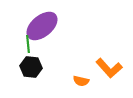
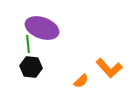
purple ellipse: moved 2 px down; rotated 60 degrees clockwise
orange semicircle: rotated 56 degrees counterclockwise
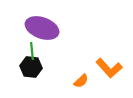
green line: moved 4 px right, 7 px down
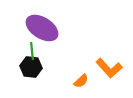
purple ellipse: rotated 12 degrees clockwise
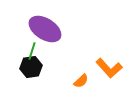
purple ellipse: moved 3 px right, 1 px down
green line: rotated 24 degrees clockwise
black hexagon: rotated 15 degrees counterclockwise
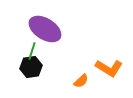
orange L-shape: rotated 16 degrees counterclockwise
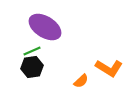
purple ellipse: moved 2 px up
green line: rotated 48 degrees clockwise
black hexagon: moved 1 px right
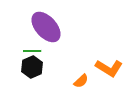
purple ellipse: moved 1 px right; rotated 16 degrees clockwise
green line: rotated 24 degrees clockwise
black hexagon: rotated 15 degrees counterclockwise
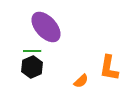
orange L-shape: rotated 68 degrees clockwise
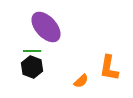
black hexagon: rotated 15 degrees counterclockwise
